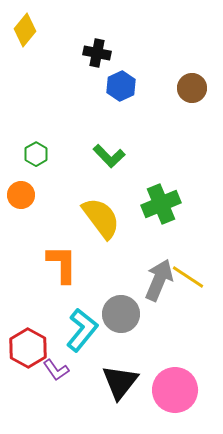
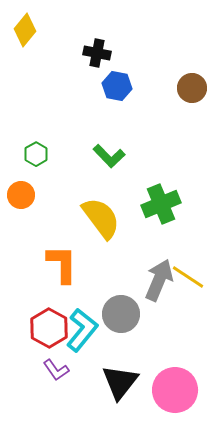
blue hexagon: moved 4 px left; rotated 24 degrees counterclockwise
red hexagon: moved 21 px right, 20 px up
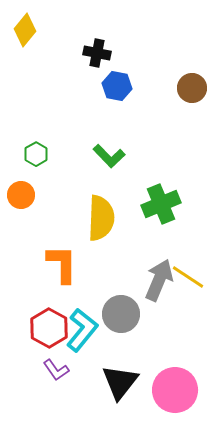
yellow semicircle: rotated 39 degrees clockwise
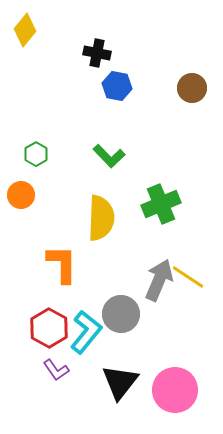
cyan L-shape: moved 4 px right, 2 px down
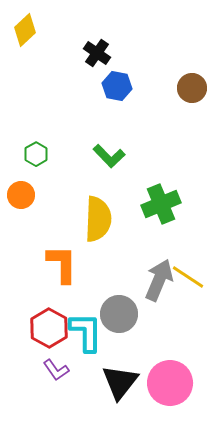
yellow diamond: rotated 8 degrees clockwise
black cross: rotated 24 degrees clockwise
yellow semicircle: moved 3 px left, 1 px down
gray circle: moved 2 px left
cyan L-shape: rotated 39 degrees counterclockwise
pink circle: moved 5 px left, 7 px up
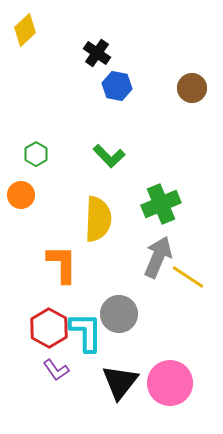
gray arrow: moved 1 px left, 23 px up
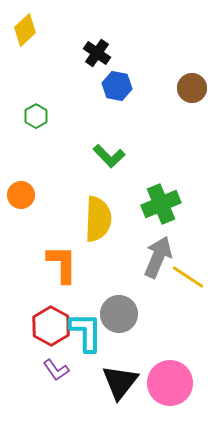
green hexagon: moved 38 px up
red hexagon: moved 2 px right, 2 px up
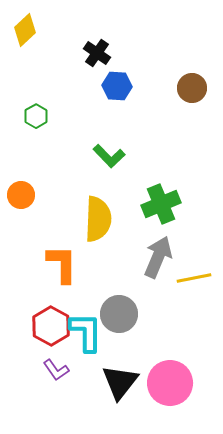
blue hexagon: rotated 8 degrees counterclockwise
yellow line: moved 6 px right, 1 px down; rotated 44 degrees counterclockwise
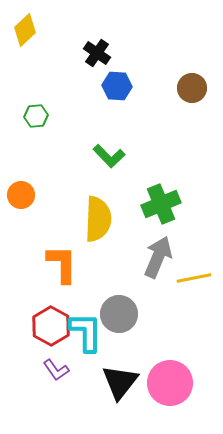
green hexagon: rotated 25 degrees clockwise
